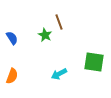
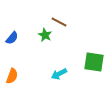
brown line: rotated 42 degrees counterclockwise
blue semicircle: rotated 72 degrees clockwise
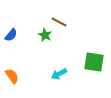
blue semicircle: moved 1 px left, 3 px up
orange semicircle: rotated 56 degrees counterclockwise
